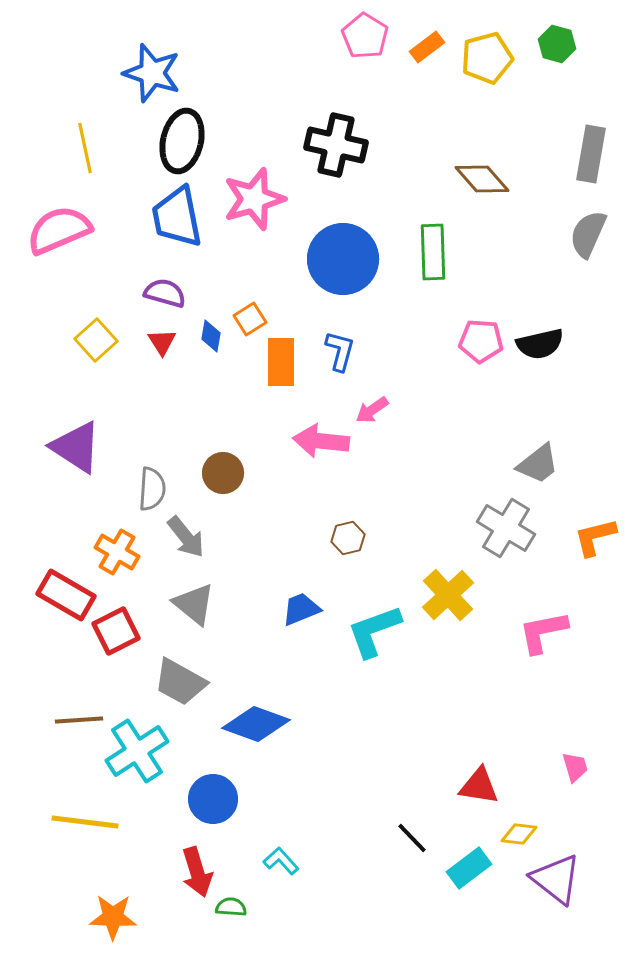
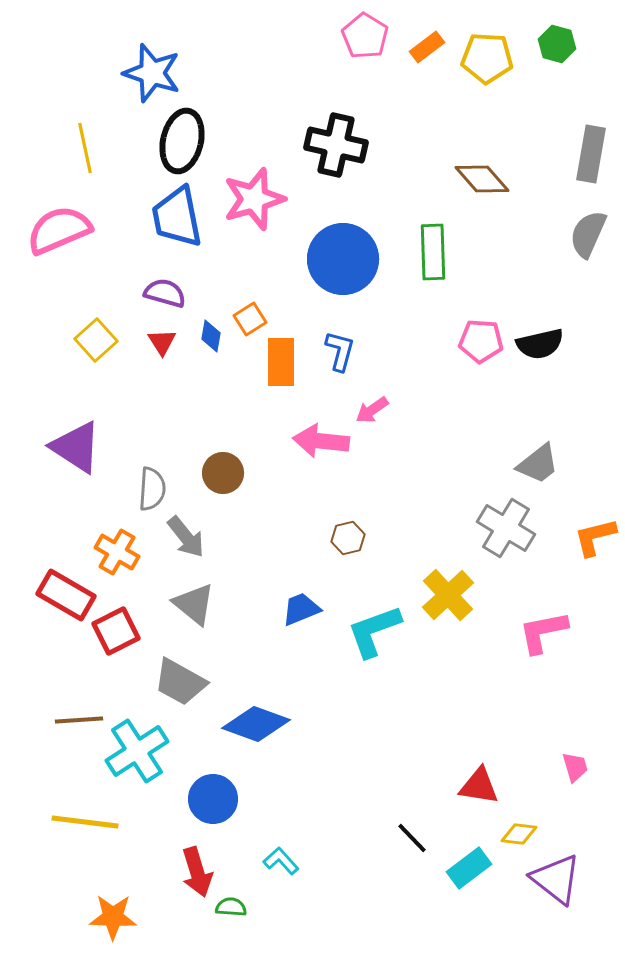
yellow pentagon at (487, 58): rotated 18 degrees clockwise
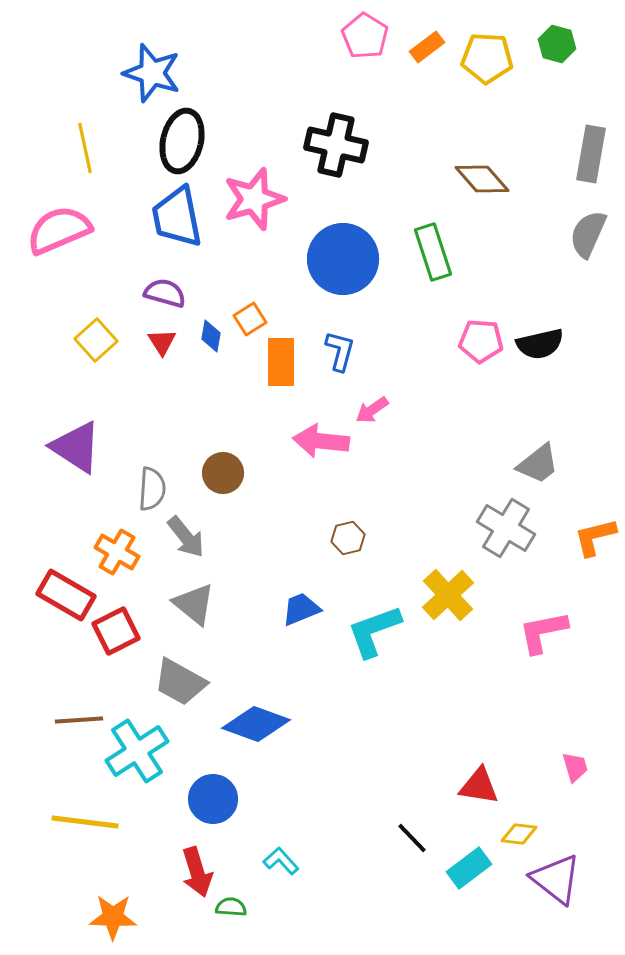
green rectangle at (433, 252): rotated 16 degrees counterclockwise
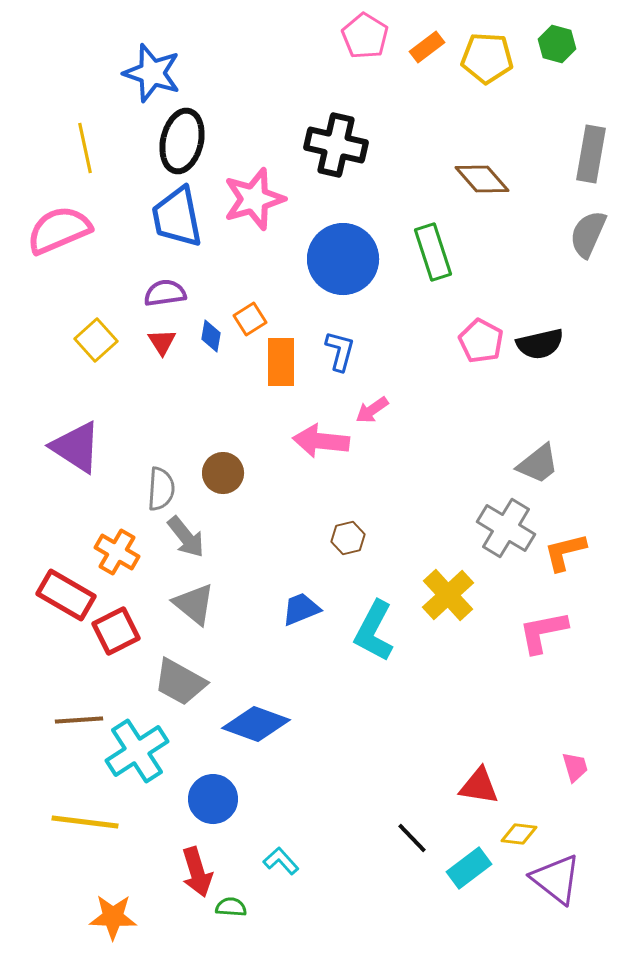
purple semicircle at (165, 293): rotated 24 degrees counterclockwise
pink pentagon at (481, 341): rotated 24 degrees clockwise
gray semicircle at (152, 489): moved 9 px right
orange L-shape at (595, 537): moved 30 px left, 15 px down
cyan L-shape at (374, 631): rotated 42 degrees counterclockwise
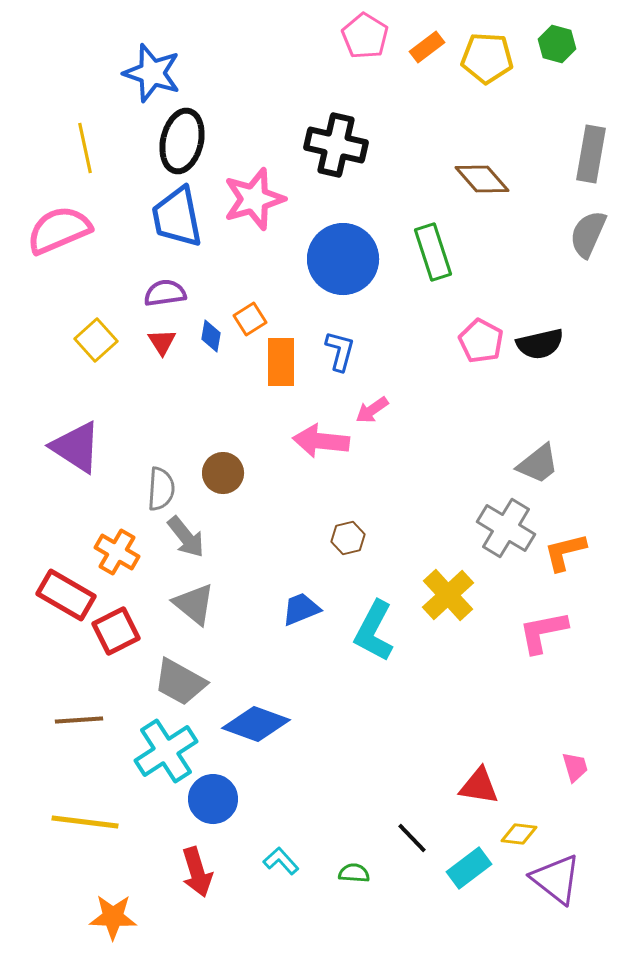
cyan cross at (137, 751): moved 29 px right
green semicircle at (231, 907): moved 123 px right, 34 px up
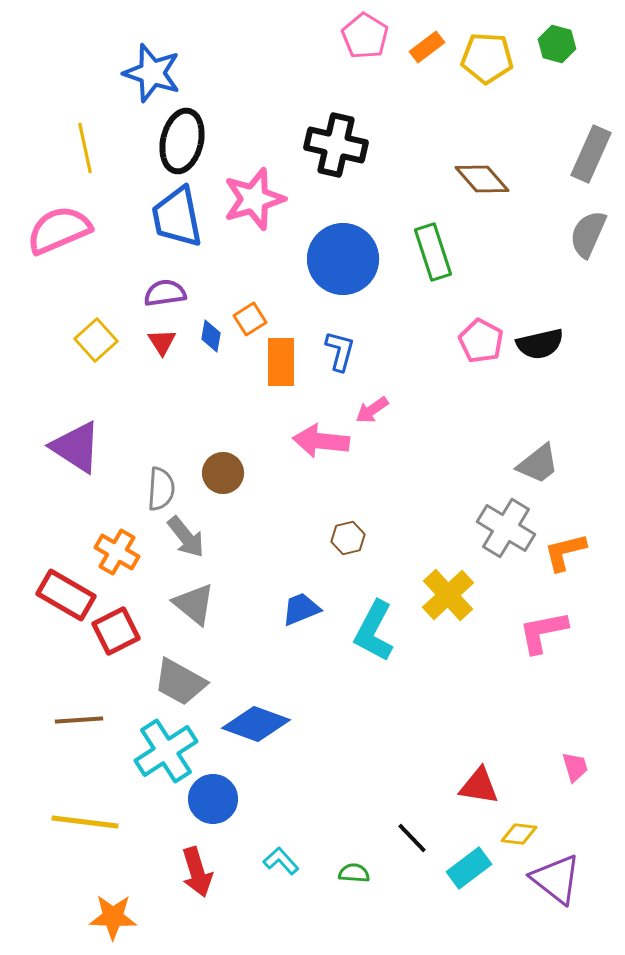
gray rectangle at (591, 154): rotated 14 degrees clockwise
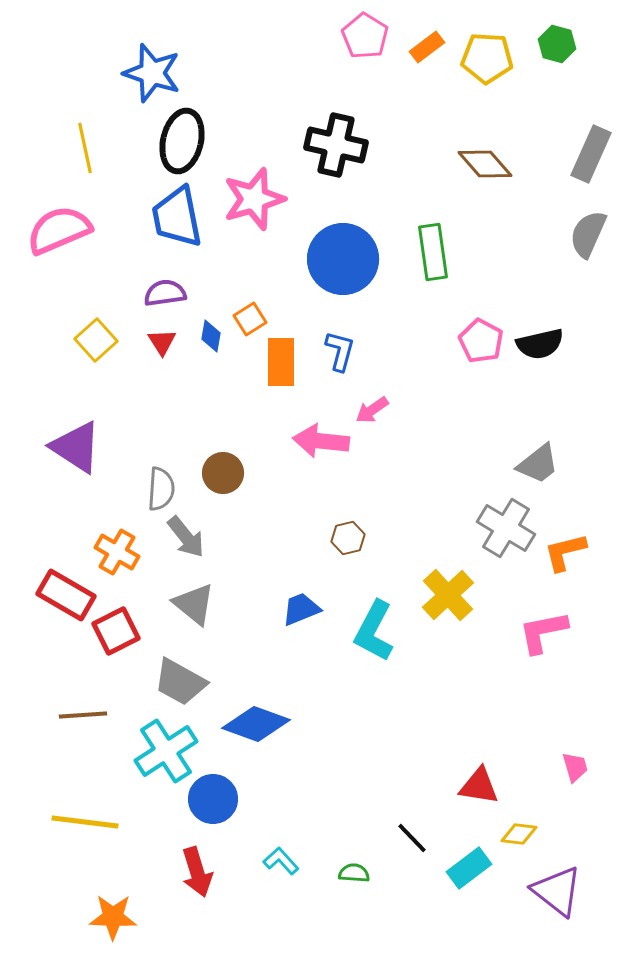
brown diamond at (482, 179): moved 3 px right, 15 px up
green rectangle at (433, 252): rotated 10 degrees clockwise
brown line at (79, 720): moved 4 px right, 5 px up
purple triangle at (556, 879): moved 1 px right, 12 px down
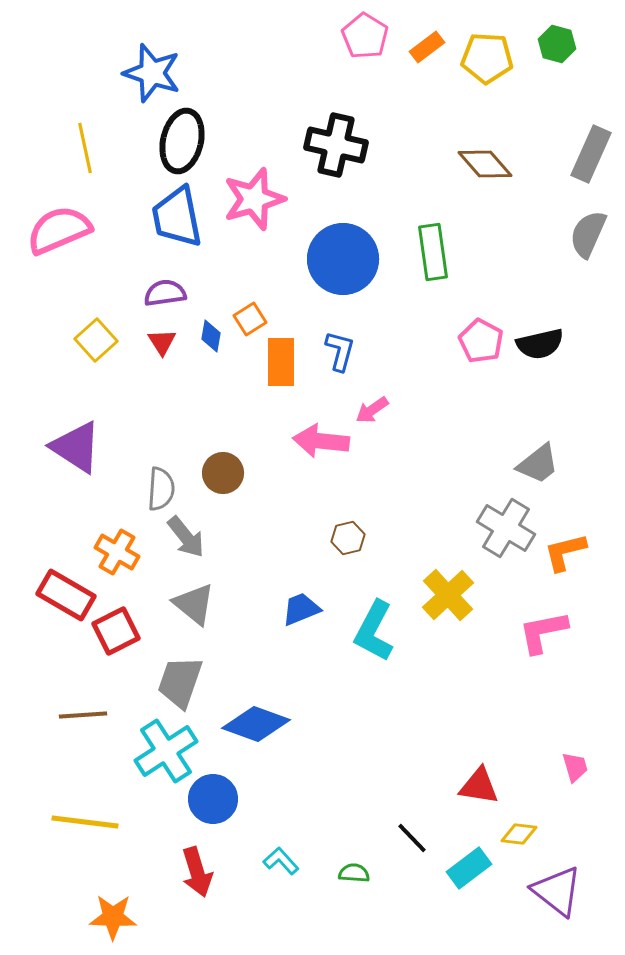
gray trapezoid at (180, 682): rotated 80 degrees clockwise
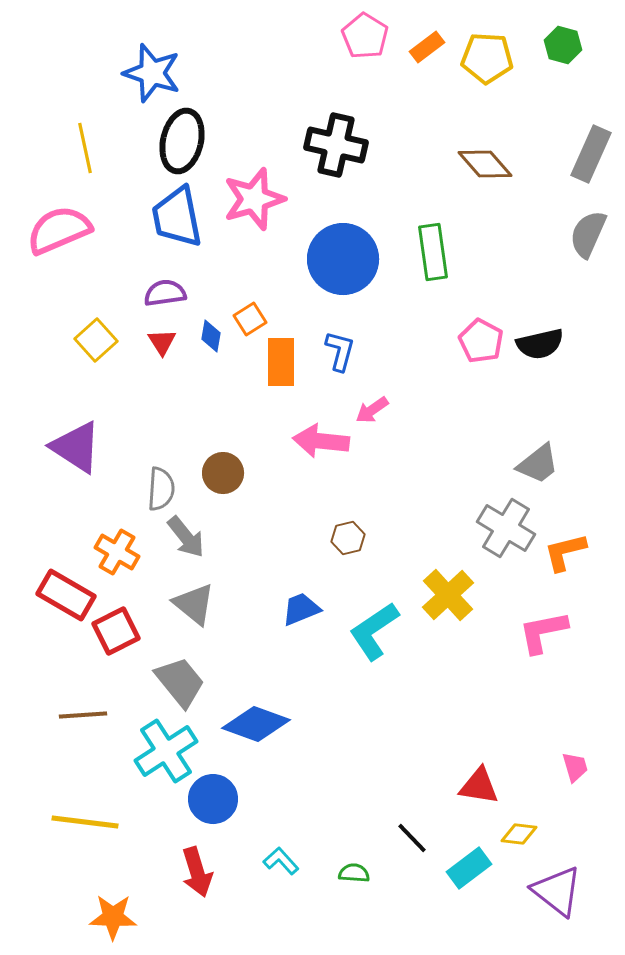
green hexagon at (557, 44): moved 6 px right, 1 px down
cyan L-shape at (374, 631): rotated 28 degrees clockwise
gray trapezoid at (180, 682): rotated 122 degrees clockwise
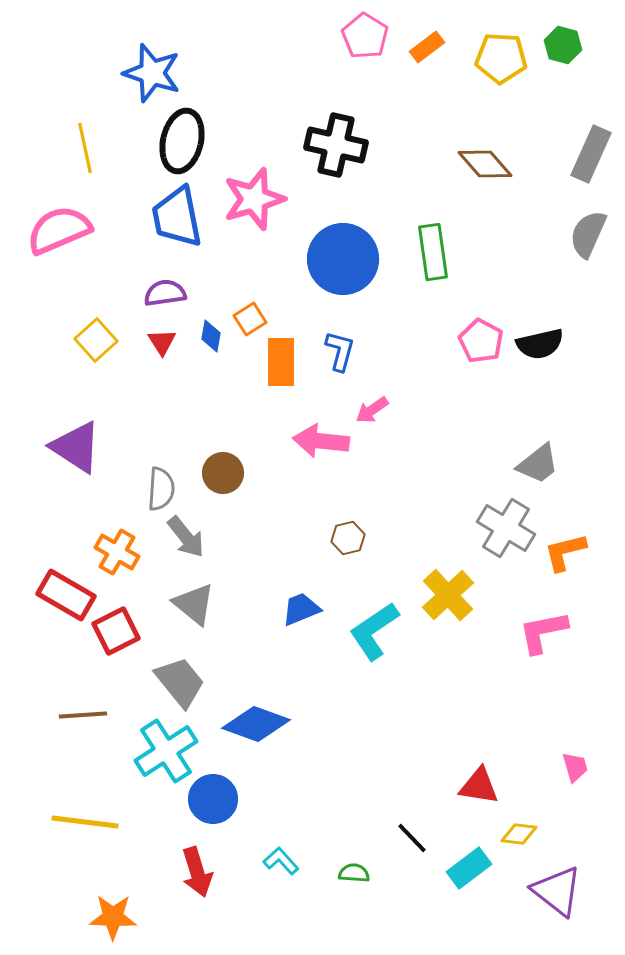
yellow pentagon at (487, 58): moved 14 px right
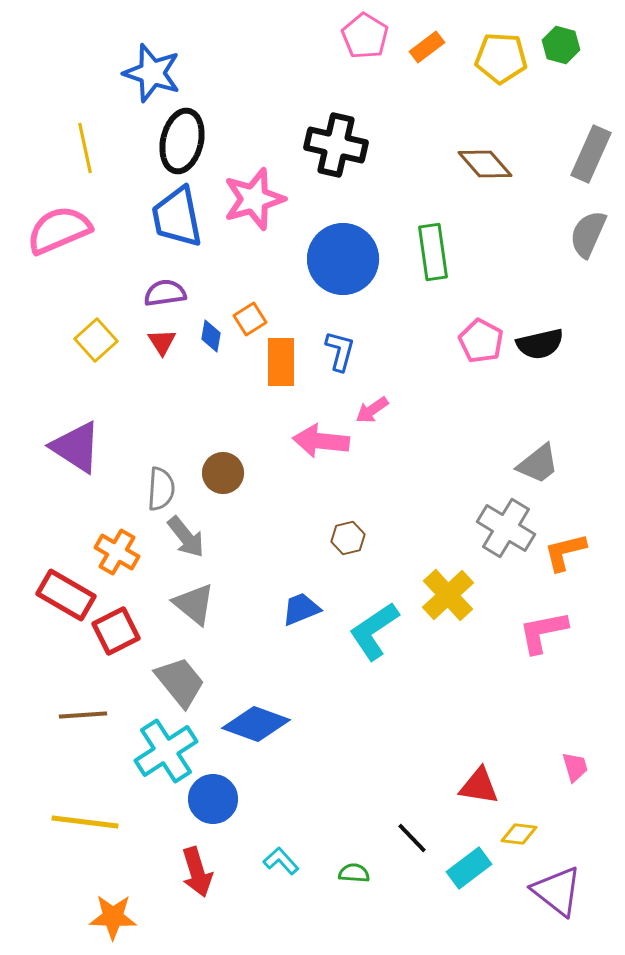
green hexagon at (563, 45): moved 2 px left
